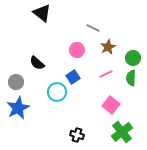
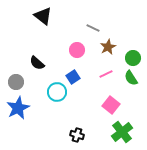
black triangle: moved 1 px right, 3 px down
green semicircle: rotated 35 degrees counterclockwise
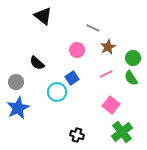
blue square: moved 1 px left, 1 px down
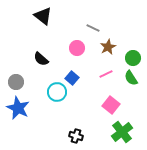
pink circle: moved 2 px up
black semicircle: moved 4 px right, 4 px up
blue square: rotated 16 degrees counterclockwise
blue star: rotated 20 degrees counterclockwise
black cross: moved 1 px left, 1 px down
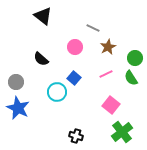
pink circle: moved 2 px left, 1 px up
green circle: moved 2 px right
blue square: moved 2 px right
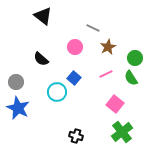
pink square: moved 4 px right, 1 px up
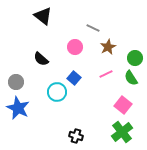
pink square: moved 8 px right, 1 px down
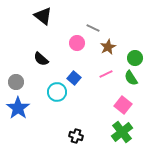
pink circle: moved 2 px right, 4 px up
blue star: rotated 10 degrees clockwise
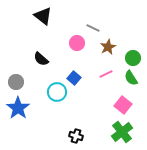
green circle: moved 2 px left
